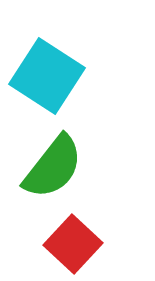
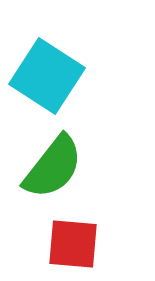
red square: rotated 38 degrees counterclockwise
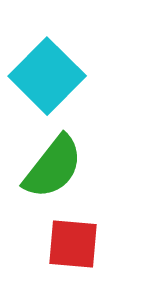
cyan square: rotated 12 degrees clockwise
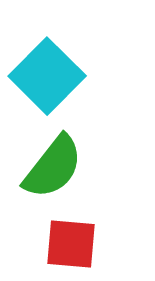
red square: moved 2 px left
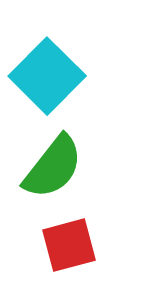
red square: moved 2 px left, 1 px down; rotated 20 degrees counterclockwise
